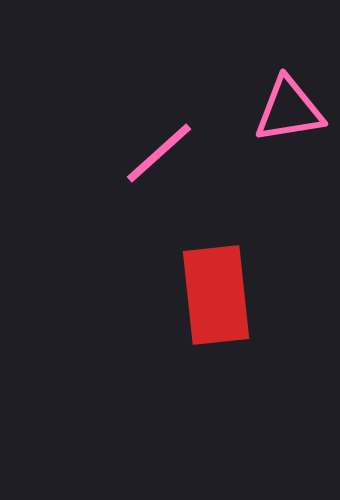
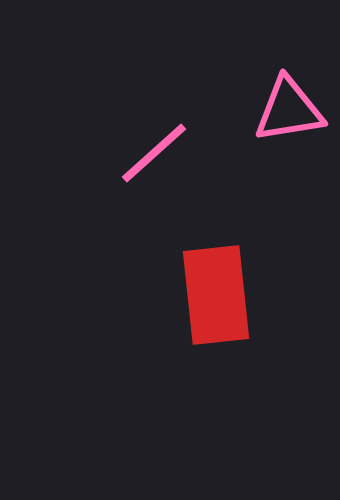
pink line: moved 5 px left
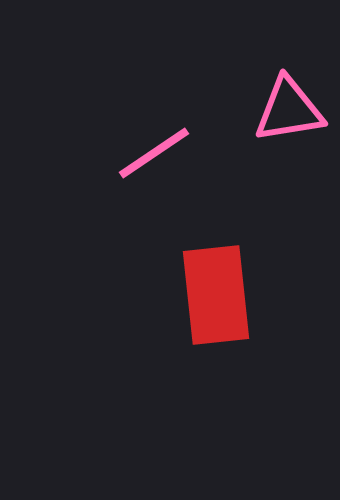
pink line: rotated 8 degrees clockwise
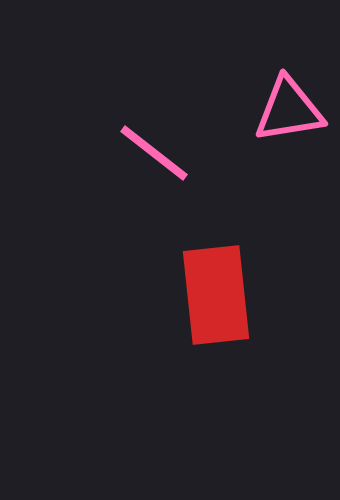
pink line: rotated 72 degrees clockwise
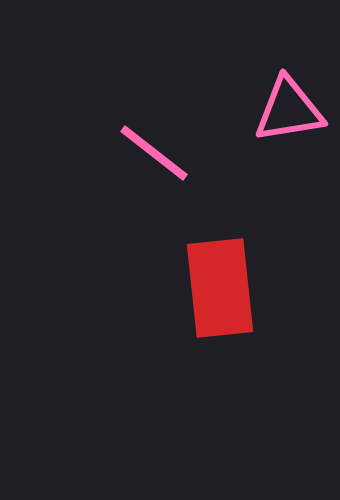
red rectangle: moved 4 px right, 7 px up
